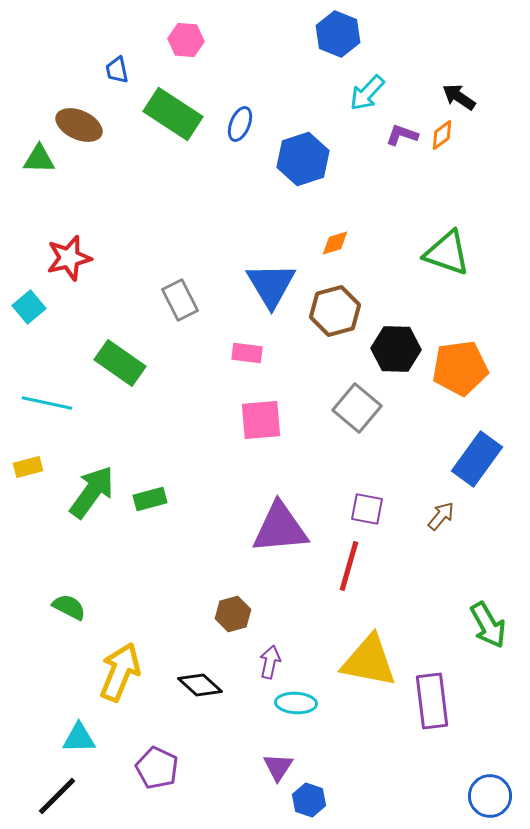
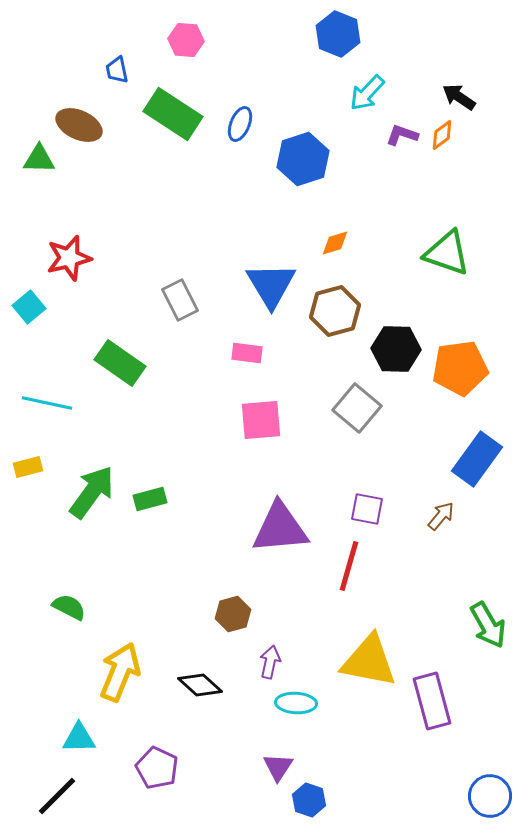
purple rectangle at (432, 701): rotated 8 degrees counterclockwise
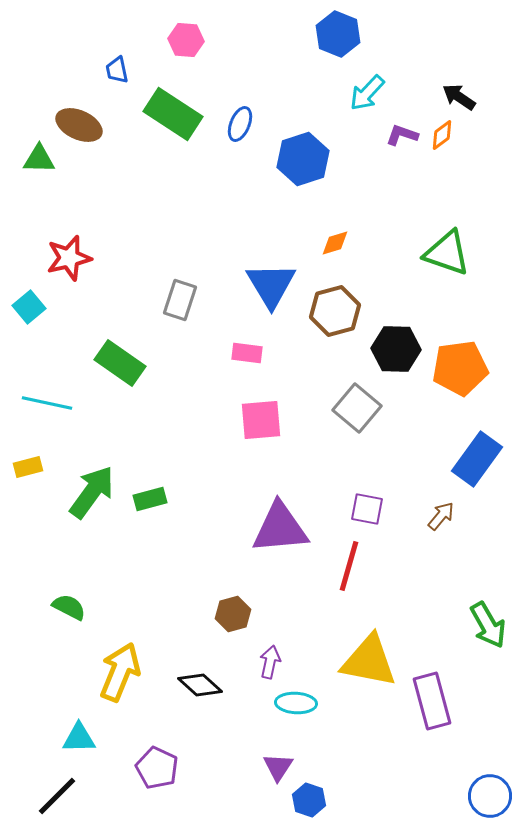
gray rectangle at (180, 300): rotated 45 degrees clockwise
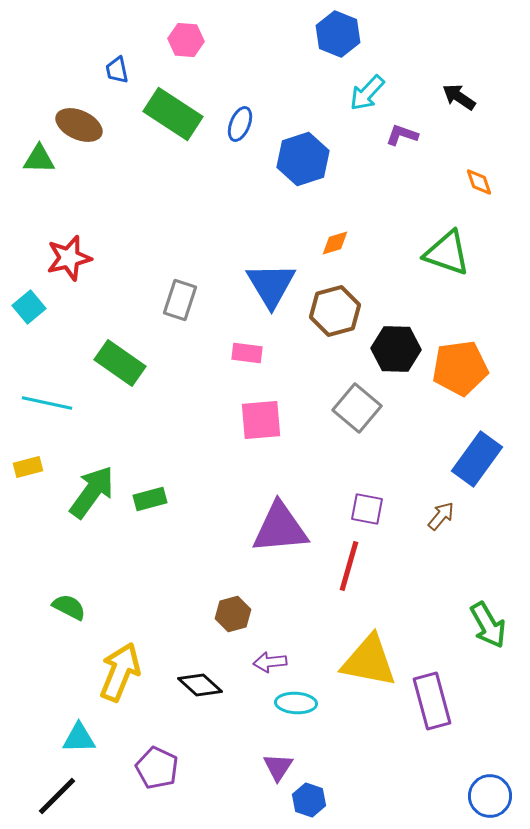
orange diamond at (442, 135): moved 37 px right, 47 px down; rotated 72 degrees counterclockwise
purple arrow at (270, 662): rotated 108 degrees counterclockwise
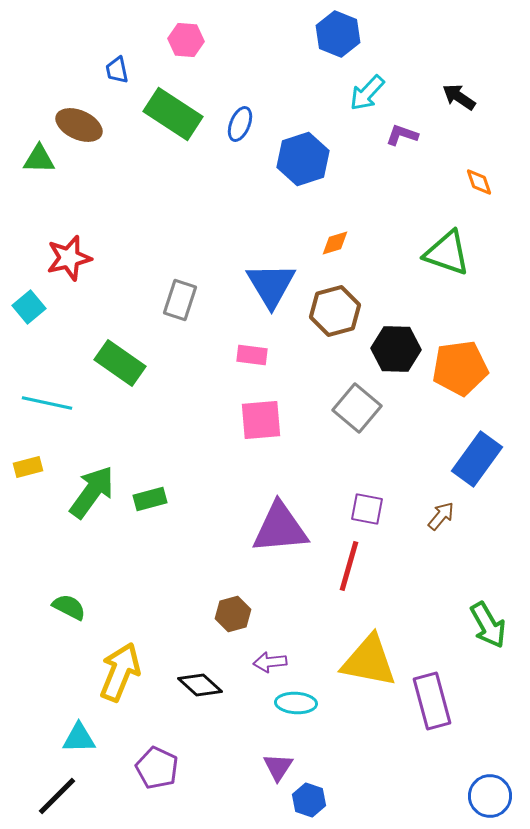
pink rectangle at (247, 353): moved 5 px right, 2 px down
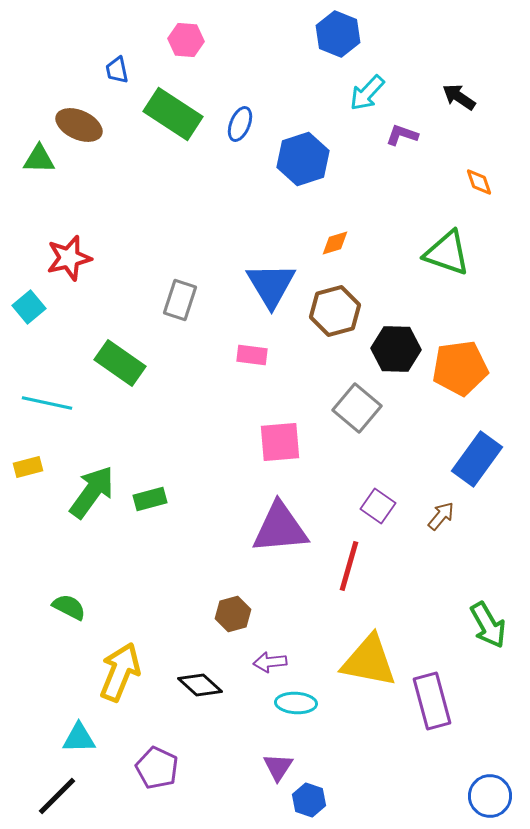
pink square at (261, 420): moved 19 px right, 22 px down
purple square at (367, 509): moved 11 px right, 3 px up; rotated 24 degrees clockwise
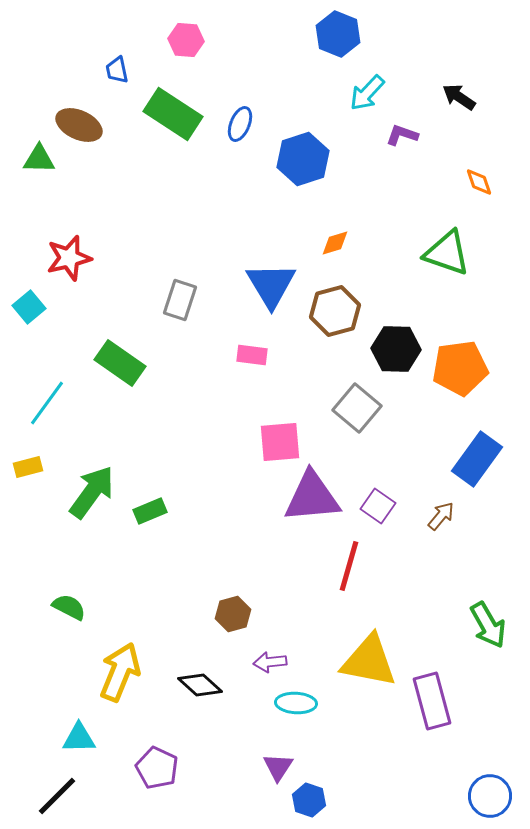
cyan line at (47, 403): rotated 66 degrees counterclockwise
green rectangle at (150, 499): moved 12 px down; rotated 8 degrees counterclockwise
purple triangle at (280, 528): moved 32 px right, 31 px up
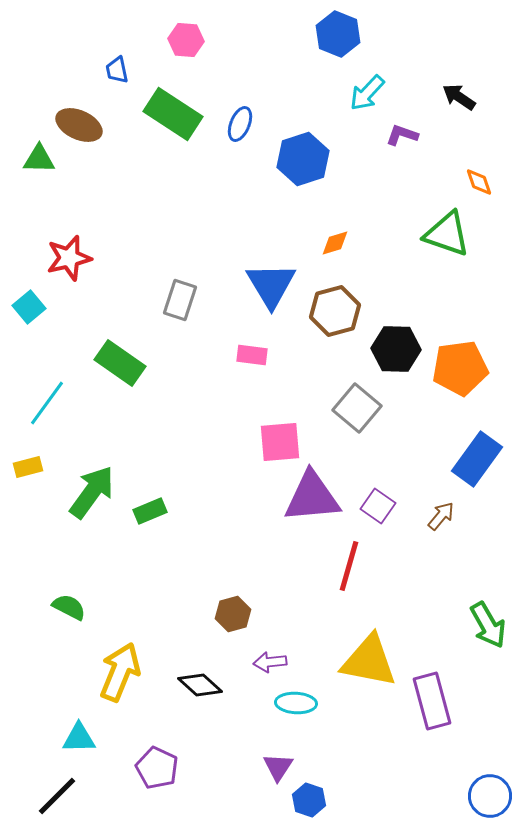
green triangle at (447, 253): moved 19 px up
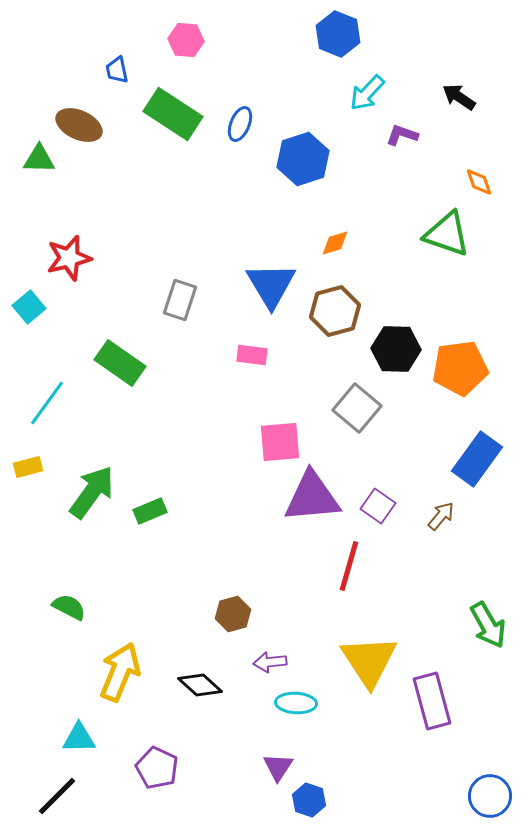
yellow triangle at (369, 661): rotated 46 degrees clockwise
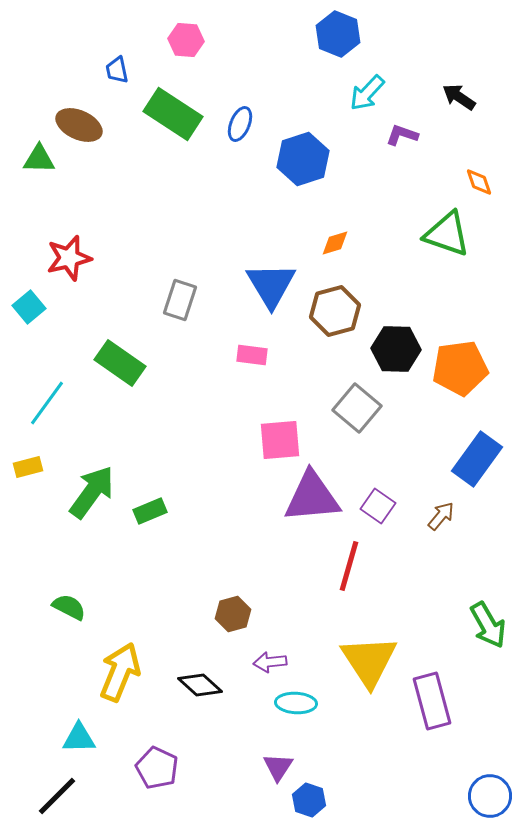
pink square at (280, 442): moved 2 px up
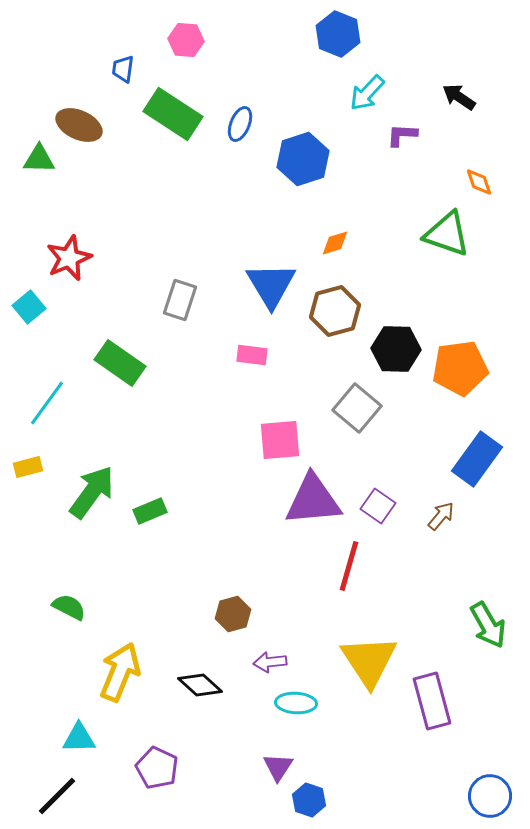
blue trapezoid at (117, 70): moved 6 px right, 1 px up; rotated 20 degrees clockwise
purple L-shape at (402, 135): rotated 16 degrees counterclockwise
red star at (69, 258): rotated 9 degrees counterclockwise
purple triangle at (312, 497): moved 1 px right, 3 px down
